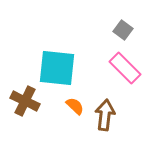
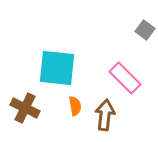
gray square: moved 22 px right
pink rectangle: moved 10 px down
brown cross: moved 7 px down
orange semicircle: rotated 36 degrees clockwise
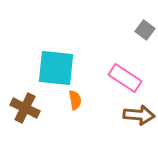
cyan square: moved 1 px left
pink rectangle: rotated 12 degrees counterclockwise
orange semicircle: moved 6 px up
brown arrow: moved 34 px right; rotated 88 degrees clockwise
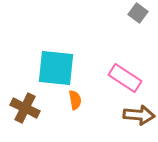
gray square: moved 7 px left, 17 px up
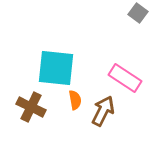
brown cross: moved 6 px right, 1 px up
brown arrow: moved 36 px left, 4 px up; rotated 68 degrees counterclockwise
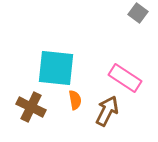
brown arrow: moved 4 px right
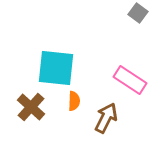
pink rectangle: moved 5 px right, 2 px down
orange semicircle: moved 1 px left, 1 px down; rotated 12 degrees clockwise
brown cross: rotated 16 degrees clockwise
brown arrow: moved 1 px left, 7 px down
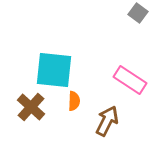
cyan square: moved 2 px left, 2 px down
brown arrow: moved 1 px right, 3 px down
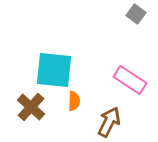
gray square: moved 2 px left, 1 px down
brown arrow: moved 2 px right, 1 px down
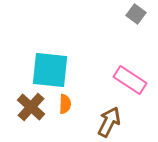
cyan square: moved 4 px left
orange semicircle: moved 9 px left, 3 px down
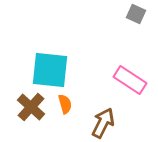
gray square: rotated 12 degrees counterclockwise
orange semicircle: rotated 18 degrees counterclockwise
brown arrow: moved 6 px left, 1 px down
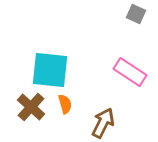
pink rectangle: moved 8 px up
